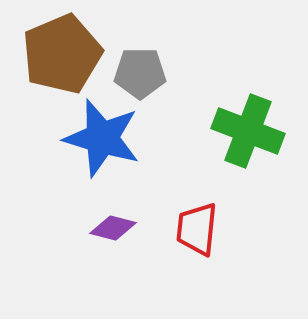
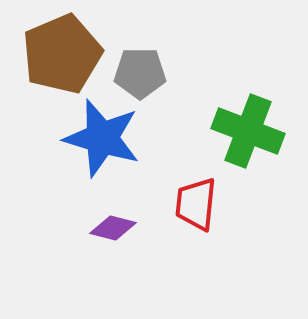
red trapezoid: moved 1 px left, 25 px up
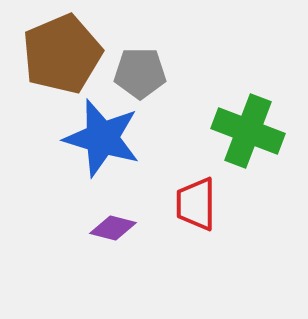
red trapezoid: rotated 6 degrees counterclockwise
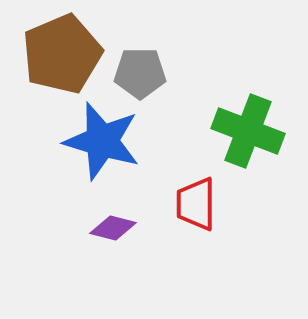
blue star: moved 3 px down
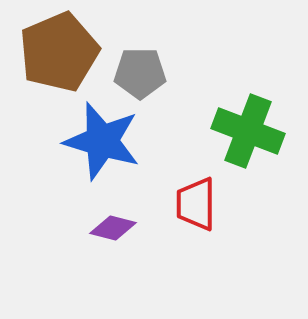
brown pentagon: moved 3 px left, 2 px up
